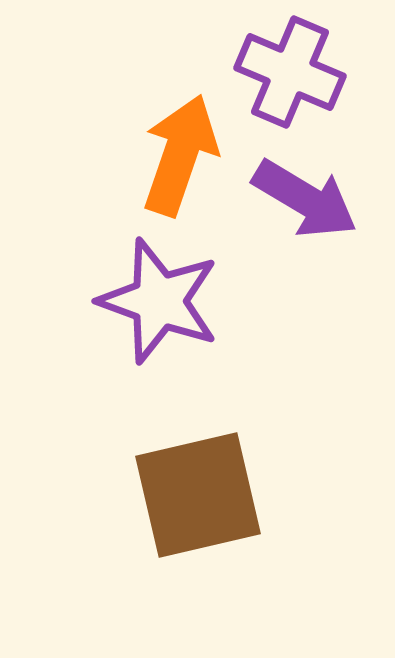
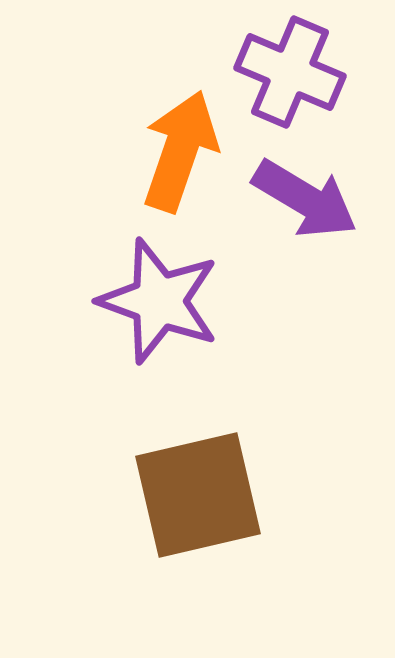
orange arrow: moved 4 px up
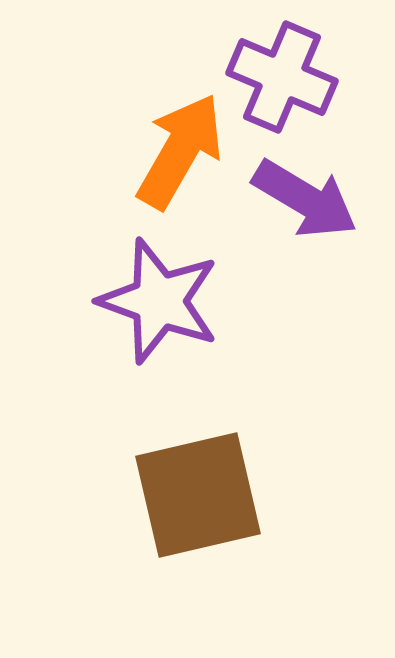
purple cross: moved 8 px left, 5 px down
orange arrow: rotated 11 degrees clockwise
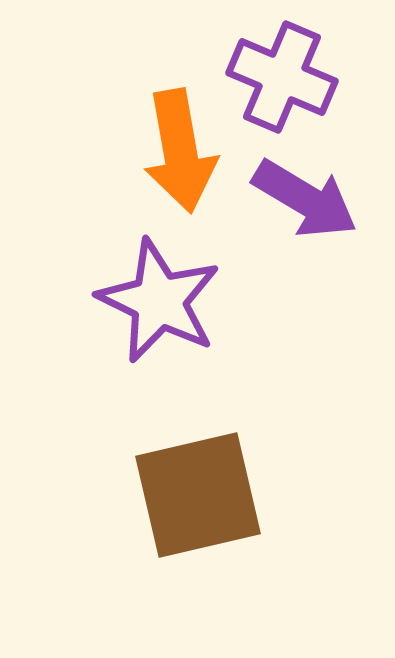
orange arrow: rotated 140 degrees clockwise
purple star: rotated 6 degrees clockwise
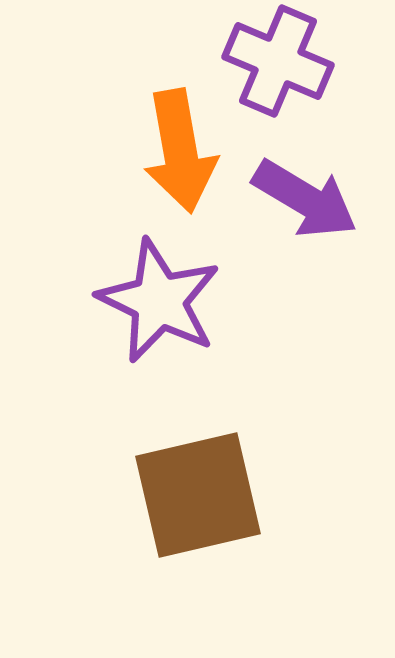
purple cross: moved 4 px left, 16 px up
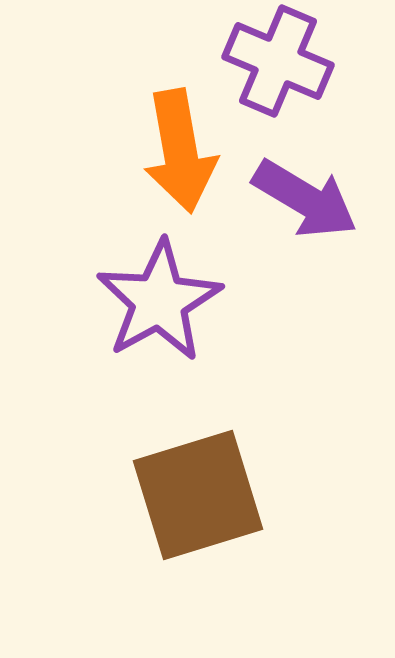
purple star: rotated 17 degrees clockwise
brown square: rotated 4 degrees counterclockwise
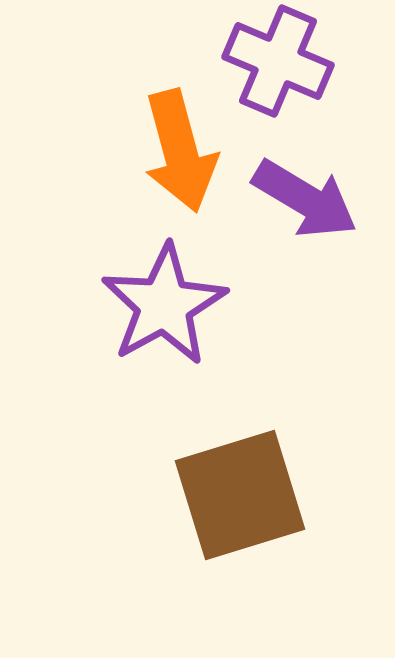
orange arrow: rotated 5 degrees counterclockwise
purple star: moved 5 px right, 4 px down
brown square: moved 42 px right
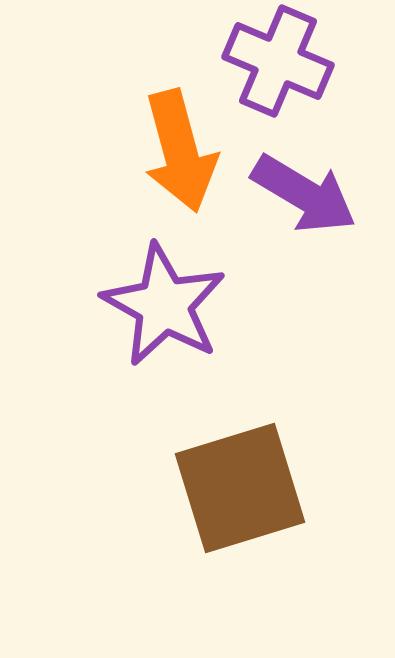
purple arrow: moved 1 px left, 5 px up
purple star: rotated 14 degrees counterclockwise
brown square: moved 7 px up
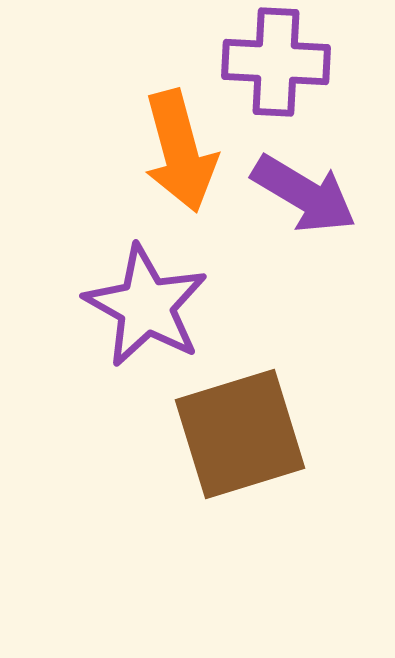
purple cross: moved 2 px left, 1 px down; rotated 20 degrees counterclockwise
purple star: moved 18 px left, 1 px down
brown square: moved 54 px up
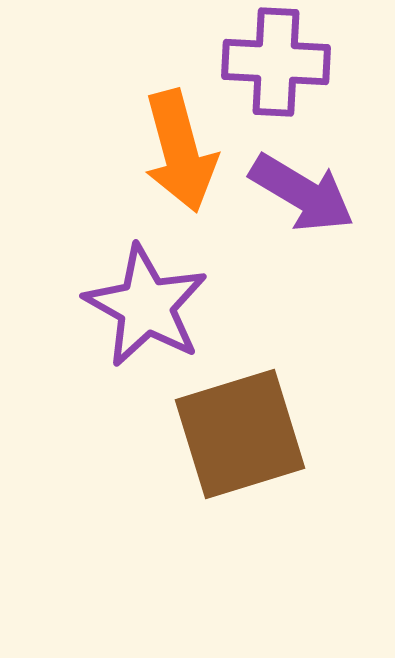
purple arrow: moved 2 px left, 1 px up
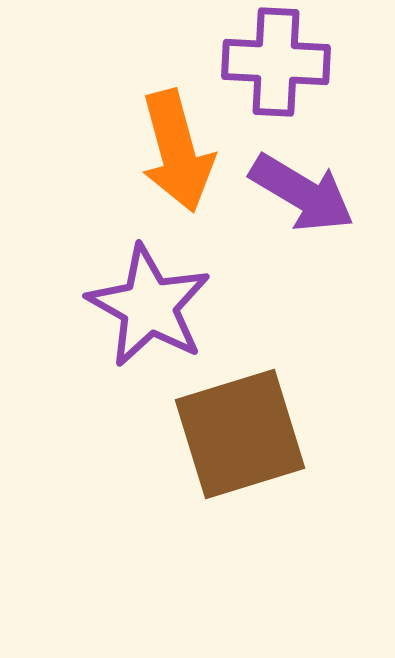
orange arrow: moved 3 px left
purple star: moved 3 px right
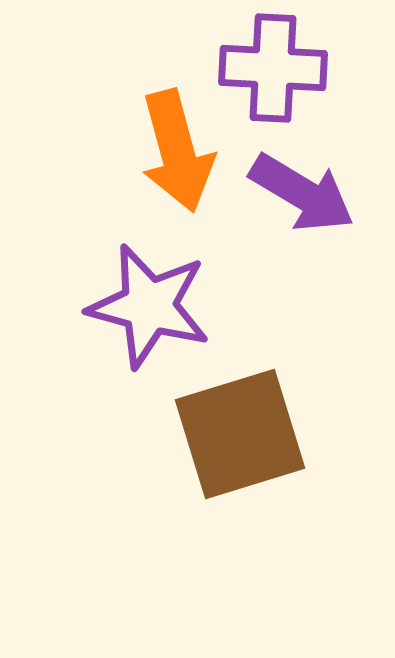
purple cross: moved 3 px left, 6 px down
purple star: rotated 14 degrees counterclockwise
